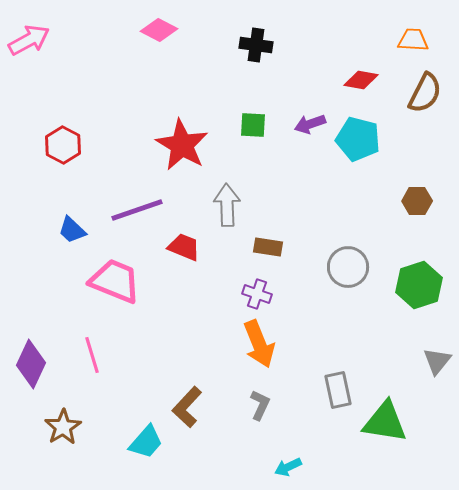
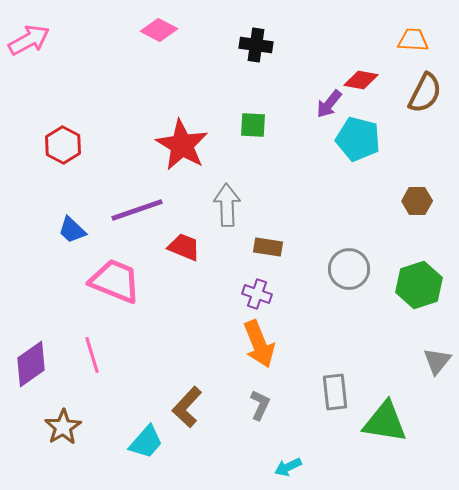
purple arrow: moved 19 px right, 20 px up; rotated 32 degrees counterclockwise
gray circle: moved 1 px right, 2 px down
purple diamond: rotated 30 degrees clockwise
gray rectangle: moved 3 px left, 2 px down; rotated 6 degrees clockwise
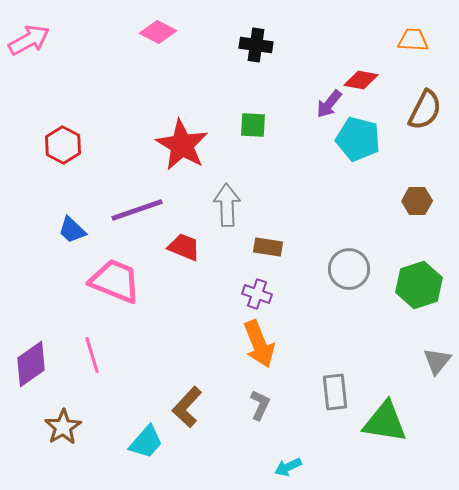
pink diamond: moved 1 px left, 2 px down
brown semicircle: moved 17 px down
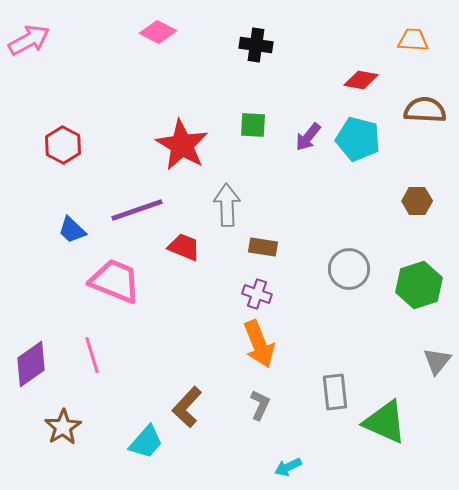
purple arrow: moved 21 px left, 33 px down
brown semicircle: rotated 114 degrees counterclockwise
brown rectangle: moved 5 px left
green triangle: rotated 15 degrees clockwise
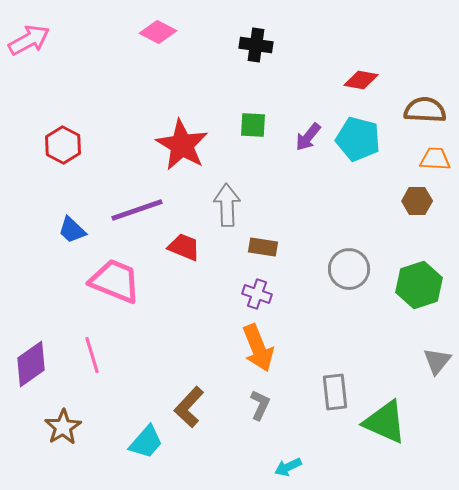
orange trapezoid: moved 22 px right, 119 px down
orange arrow: moved 1 px left, 4 px down
brown L-shape: moved 2 px right
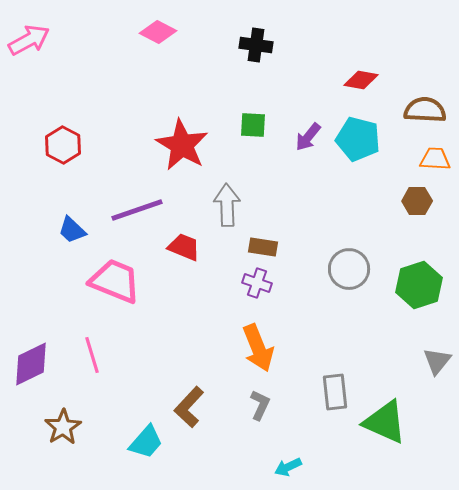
purple cross: moved 11 px up
purple diamond: rotated 9 degrees clockwise
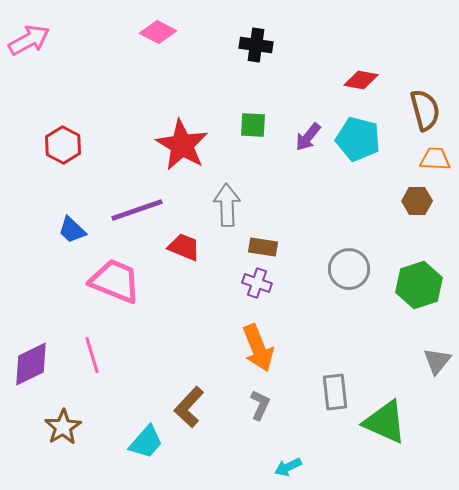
brown semicircle: rotated 72 degrees clockwise
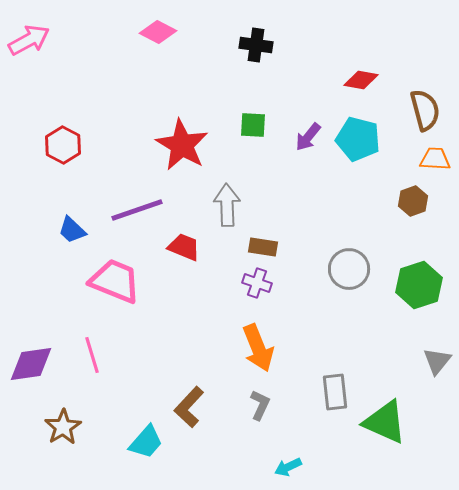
brown hexagon: moved 4 px left; rotated 20 degrees counterclockwise
purple diamond: rotated 18 degrees clockwise
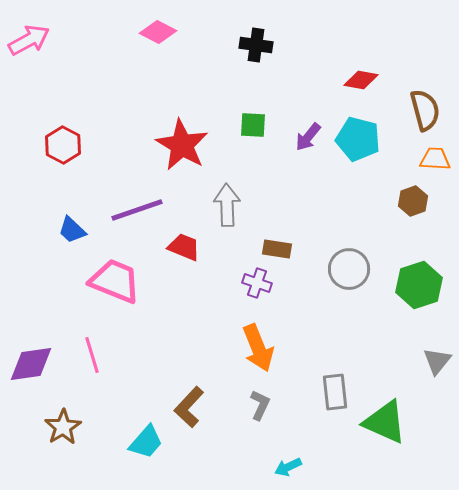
brown rectangle: moved 14 px right, 2 px down
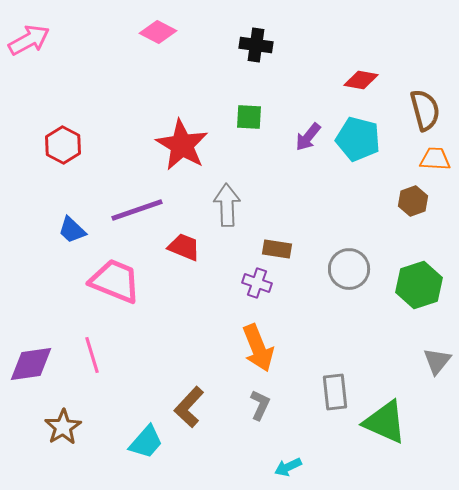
green square: moved 4 px left, 8 px up
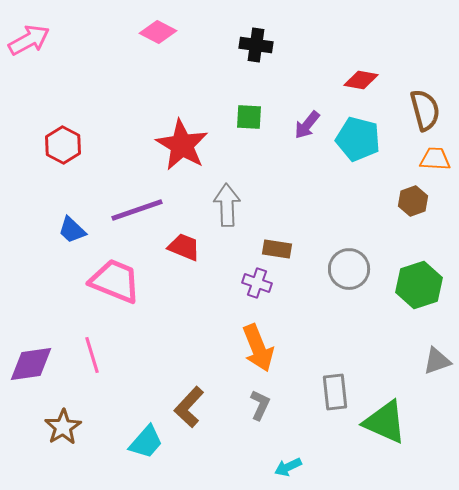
purple arrow: moved 1 px left, 12 px up
gray triangle: rotated 32 degrees clockwise
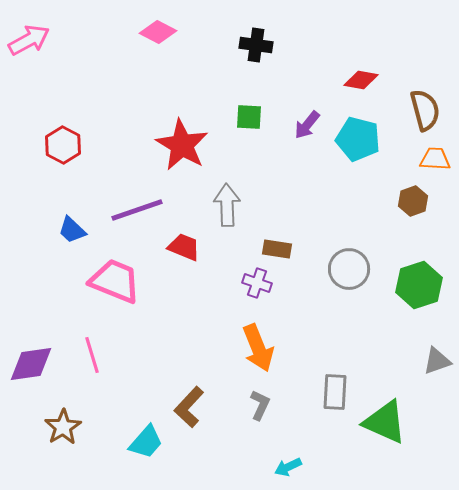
gray rectangle: rotated 9 degrees clockwise
